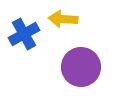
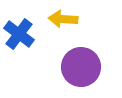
blue cross: moved 5 px left; rotated 24 degrees counterclockwise
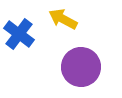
yellow arrow: rotated 24 degrees clockwise
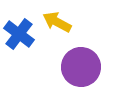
yellow arrow: moved 6 px left, 3 px down
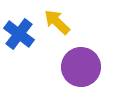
yellow arrow: rotated 16 degrees clockwise
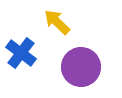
blue cross: moved 2 px right, 19 px down
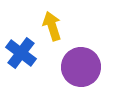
yellow arrow: moved 5 px left, 4 px down; rotated 28 degrees clockwise
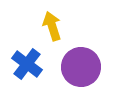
blue cross: moved 6 px right, 11 px down
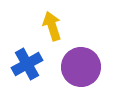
blue cross: rotated 24 degrees clockwise
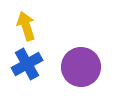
yellow arrow: moved 26 px left
